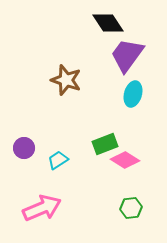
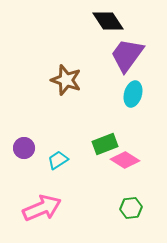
black diamond: moved 2 px up
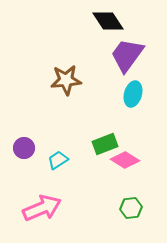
brown star: rotated 24 degrees counterclockwise
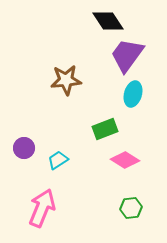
green rectangle: moved 15 px up
pink arrow: rotated 45 degrees counterclockwise
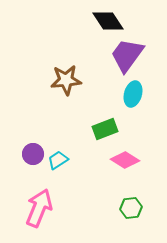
purple circle: moved 9 px right, 6 px down
pink arrow: moved 3 px left
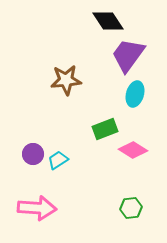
purple trapezoid: moved 1 px right
cyan ellipse: moved 2 px right
pink diamond: moved 8 px right, 10 px up
pink arrow: moved 2 px left; rotated 72 degrees clockwise
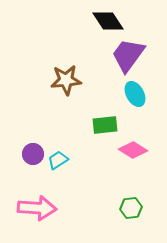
cyan ellipse: rotated 45 degrees counterclockwise
green rectangle: moved 4 px up; rotated 15 degrees clockwise
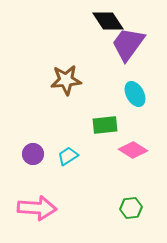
purple trapezoid: moved 11 px up
cyan trapezoid: moved 10 px right, 4 px up
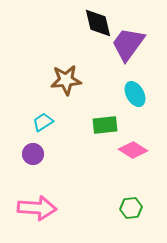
black diamond: moved 10 px left, 2 px down; rotated 20 degrees clockwise
cyan trapezoid: moved 25 px left, 34 px up
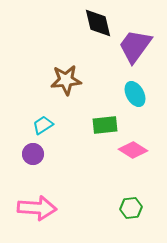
purple trapezoid: moved 7 px right, 2 px down
cyan trapezoid: moved 3 px down
